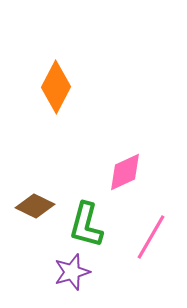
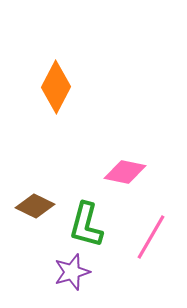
pink diamond: rotated 36 degrees clockwise
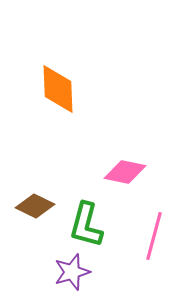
orange diamond: moved 2 px right, 2 px down; rotated 30 degrees counterclockwise
pink line: moved 3 px right, 1 px up; rotated 15 degrees counterclockwise
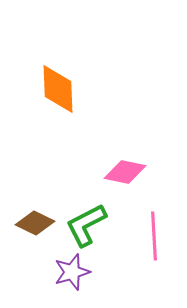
brown diamond: moved 17 px down
green L-shape: rotated 48 degrees clockwise
pink line: rotated 18 degrees counterclockwise
